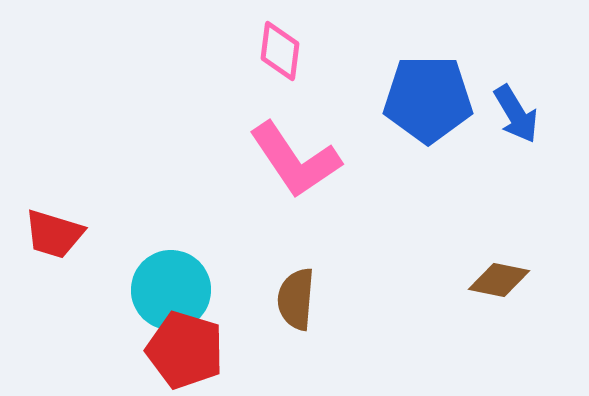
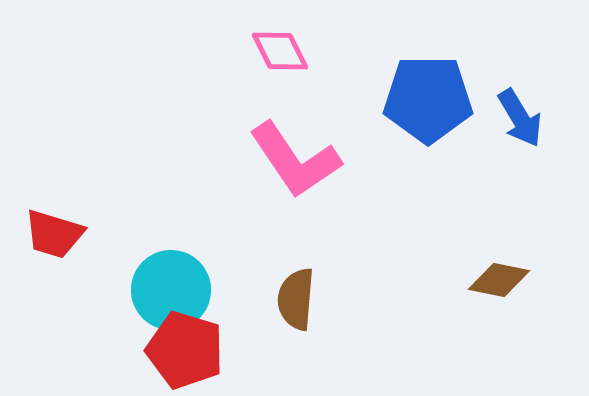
pink diamond: rotated 34 degrees counterclockwise
blue arrow: moved 4 px right, 4 px down
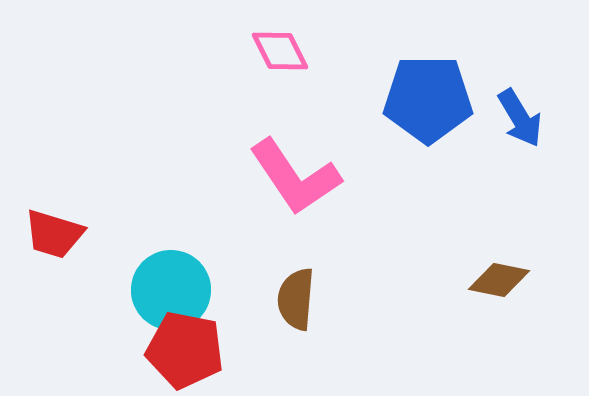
pink L-shape: moved 17 px down
red pentagon: rotated 6 degrees counterclockwise
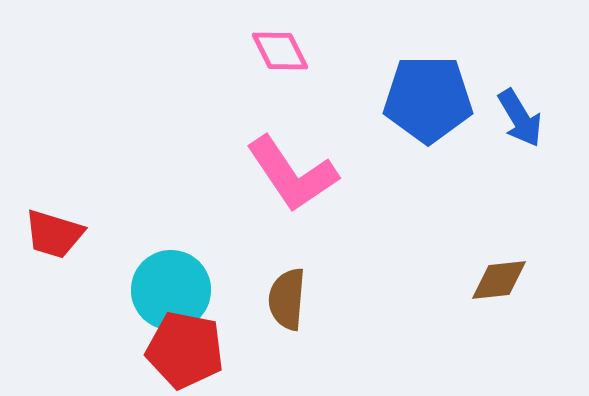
pink L-shape: moved 3 px left, 3 px up
brown diamond: rotated 18 degrees counterclockwise
brown semicircle: moved 9 px left
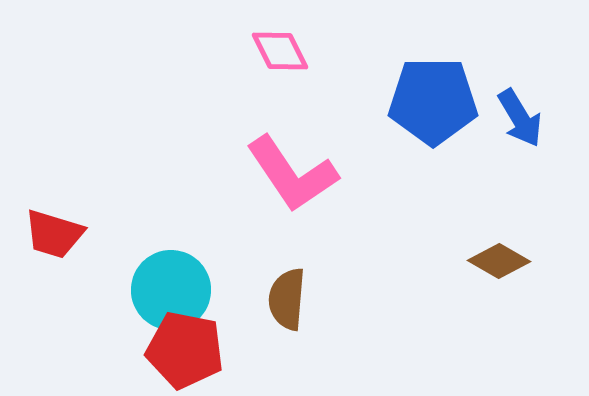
blue pentagon: moved 5 px right, 2 px down
brown diamond: moved 19 px up; rotated 36 degrees clockwise
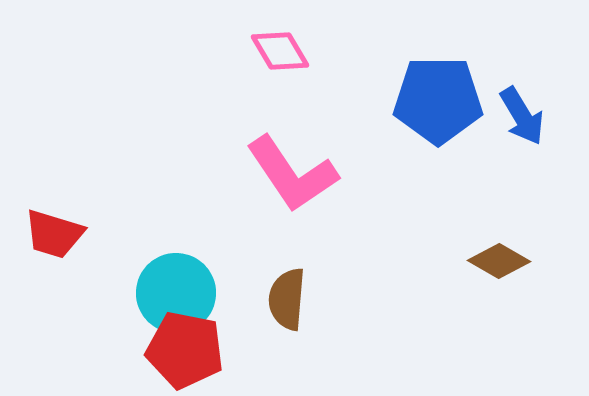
pink diamond: rotated 4 degrees counterclockwise
blue pentagon: moved 5 px right, 1 px up
blue arrow: moved 2 px right, 2 px up
cyan circle: moved 5 px right, 3 px down
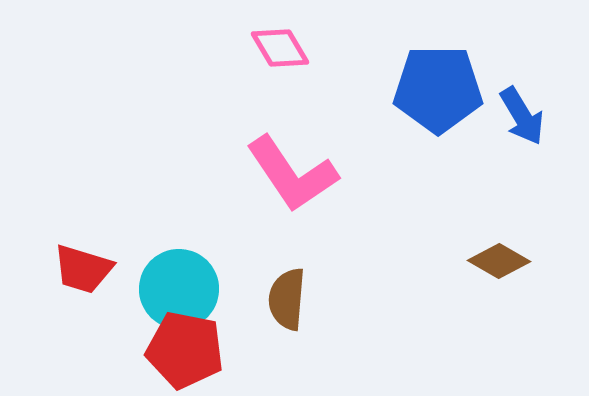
pink diamond: moved 3 px up
blue pentagon: moved 11 px up
red trapezoid: moved 29 px right, 35 px down
cyan circle: moved 3 px right, 4 px up
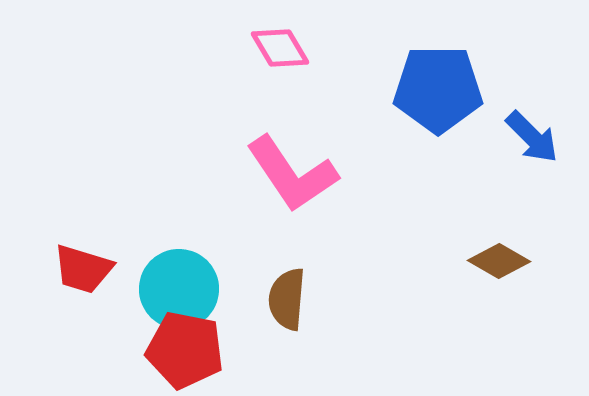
blue arrow: moved 10 px right, 21 px down; rotated 14 degrees counterclockwise
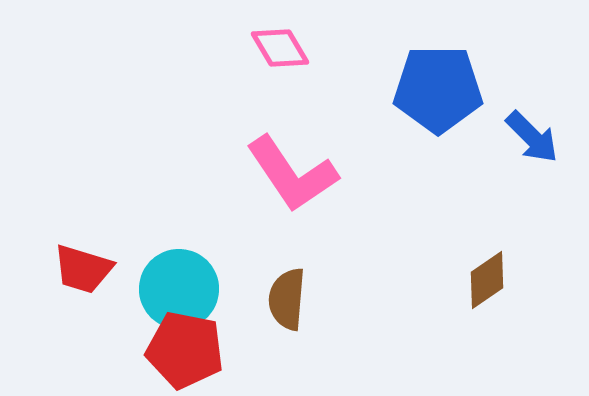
brown diamond: moved 12 px left, 19 px down; rotated 64 degrees counterclockwise
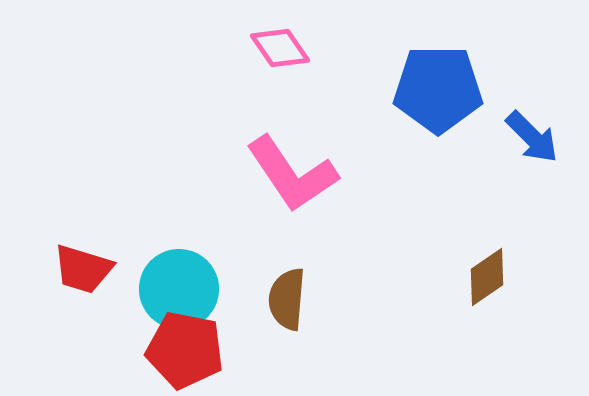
pink diamond: rotated 4 degrees counterclockwise
brown diamond: moved 3 px up
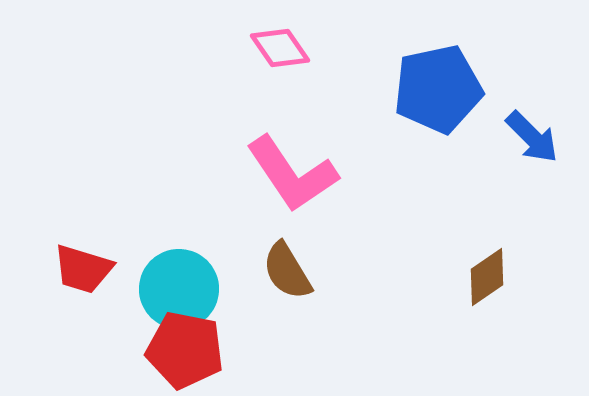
blue pentagon: rotated 12 degrees counterclockwise
brown semicircle: moved 28 px up; rotated 36 degrees counterclockwise
